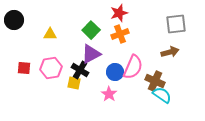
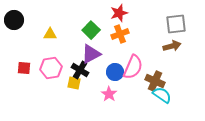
brown arrow: moved 2 px right, 6 px up
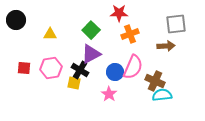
red star: rotated 18 degrees clockwise
black circle: moved 2 px right
orange cross: moved 10 px right
brown arrow: moved 6 px left; rotated 12 degrees clockwise
cyan semicircle: rotated 42 degrees counterclockwise
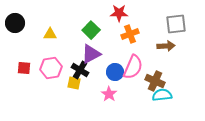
black circle: moved 1 px left, 3 px down
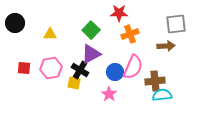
brown cross: rotated 30 degrees counterclockwise
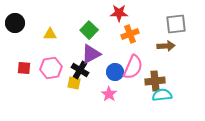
green square: moved 2 px left
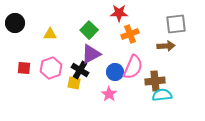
pink hexagon: rotated 10 degrees counterclockwise
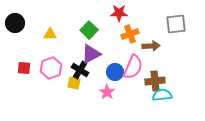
brown arrow: moved 15 px left
pink star: moved 2 px left, 2 px up
